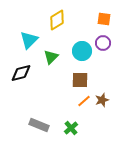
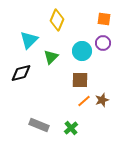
yellow diamond: rotated 35 degrees counterclockwise
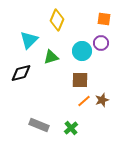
purple circle: moved 2 px left
green triangle: rotated 28 degrees clockwise
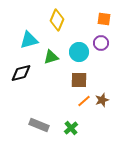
cyan triangle: rotated 30 degrees clockwise
cyan circle: moved 3 px left, 1 px down
brown square: moved 1 px left
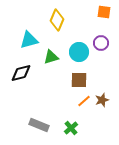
orange square: moved 7 px up
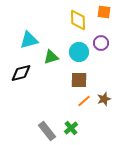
yellow diamond: moved 21 px right; rotated 25 degrees counterclockwise
brown star: moved 2 px right, 1 px up
gray rectangle: moved 8 px right, 6 px down; rotated 30 degrees clockwise
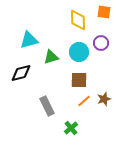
gray rectangle: moved 25 px up; rotated 12 degrees clockwise
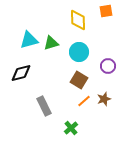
orange square: moved 2 px right, 1 px up; rotated 16 degrees counterclockwise
purple circle: moved 7 px right, 23 px down
green triangle: moved 14 px up
brown square: rotated 30 degrees clockwise
gray rectangle: moved 3 px left
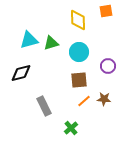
brown square: rotated 36 degrees counterclockwise
brown star: rotated 24 degrees clockwise
